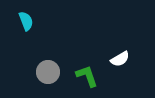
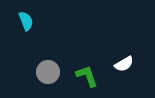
white semicircle: moved 4 px right, 5 px down
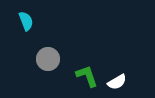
white semicircle: moved 7 px left, 18 px down
gray circle: moved 13 px up
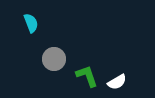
cyan semicircle: moved 5 px right, 2 px down
gray circle: moved 6 px right
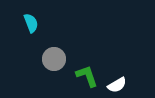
white semicircle: moved 3 px down
